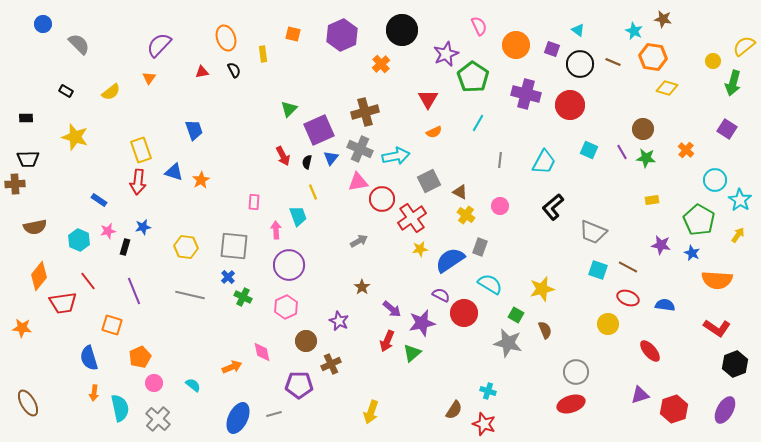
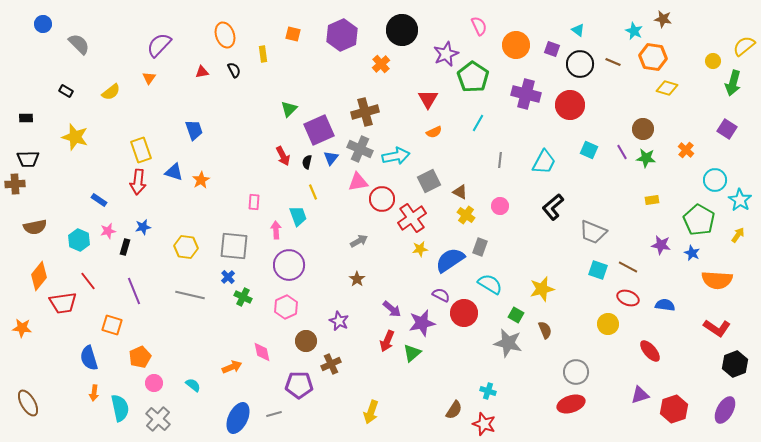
orange ellipse at (226, 38): moved 1 px left, 3 px up
brown star at (362, 287): moved 5 px left, 8 px up
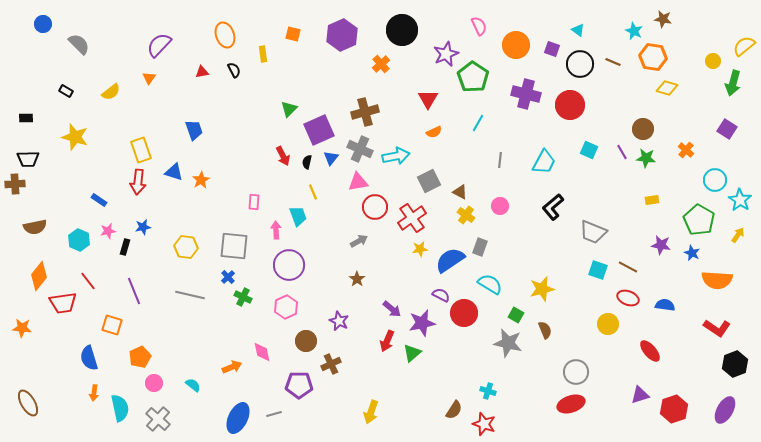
red circle at (382, 199): moved 7 px left, 8 px down
